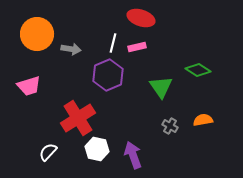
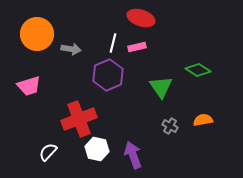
red cross: moved 1 px right, 1 px down; rotated 12 degrees clockwise
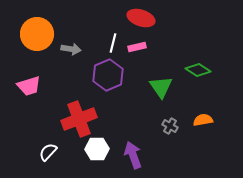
white hexagon: rotated 15 degrees counterclockwise
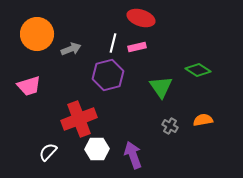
gray arrow: rotated 30 degrees counterclockwise
purple hexagon: rotated 8 degrees clockwise
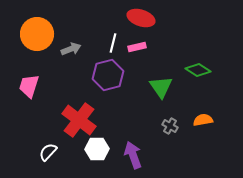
pink trapezoid: rotated 125 degrees clockwise
red cross: moved 1 px down; rotated 32 degrees counterclockwise
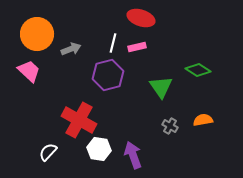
pink trapezoid: moved 15 px up; rotated 115 degrees clockwise
red cross: rotated 8 degrees counterclockwise
white hexagon: moved 2 px right; rotated 10 degrees clockwise
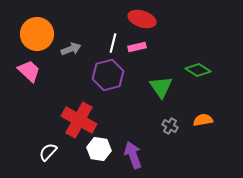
red ellipse: moved 1 px right, 1 px down
